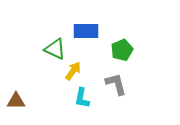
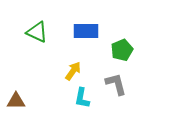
green triangle: moved 18 px left, 17 px up
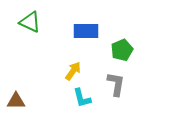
green triangle: moved 7 px left, 10 px up
gray L-shape: rotated 25 degrees clockwise
cyan L-shape: rotated 25 degrees counterclockwise
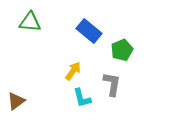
green triangle: rotated 20 degrees counterclockwise
blue rectangle: moved 3 px right; rotated 40 degrees clockwise
gray L-shape: moved 4 px left
brown triangle: rotated 36 degrees counterclockwise
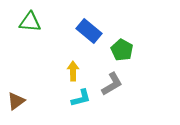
green pentagon: rotated 20 degrees counterclockwise
yellow arrow: rotated 36 degrees counterclockwise
gray L-shape: rotated 50 degrees clockwise
cyan L-shape: moved 1 px left; rotated 90 degrees counterclockwise
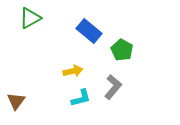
green triangle: moved 4 px up; rotated 35 degrees counterclockwise
yellow arrow: rotated 78 degrees clockwise
gray L-shape: moved 1 px right, 3 px down; rotated 20 degrees counterclockwise
brown triangle: rotated 18 degrees counterclockwise
